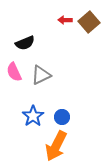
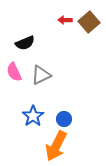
blue circle: moved 2 px right, 2 px down
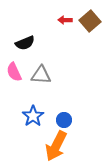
brown square: moved 1 px right, 1 px up
gray triangle: rotated 30 degrees clockwise
blue circle: moved 1 px down
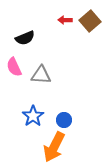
black semicircle: moved 5 px up
pink semicircle: moved 5 px up
orange arrow: moved 2 px left, 1 px down
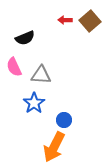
blue star: moved 1 px right, 13 px up
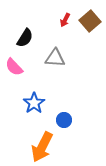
red arrow: rotated 64 degrees counterclockwise
black semicircle: rotated 36 degrees counterclockwise
pink semicircle: rotated 18 degrees counterclockwise
gray triangle: moved 14 px right, 17 px up
orange arrow: moved 12 px left
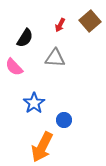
red arrow: moved 5 px left, 5 px down
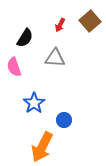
pink semicircle: rotated 24 degrees clockwise
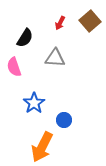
red arrow: moved 2 px up
